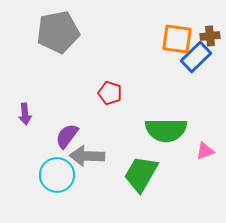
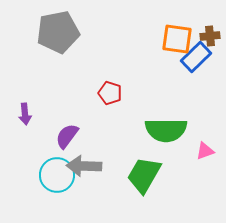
gray arrow: moved 3 px left, 10 px down
green trapezoid: moved 3 px right, 1 px down
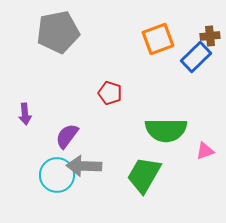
orange square: moved 19 px left; rotated 28 degrees counterclockwise
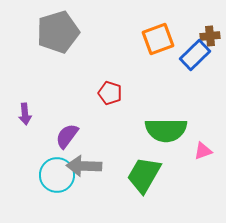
gray pentagon: rotated 6 degrees counterclockwise
blue rectangle: moved 1 px left, 2 px up
pink triangle: moved 2 px left
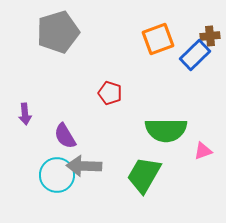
purple semicircle: moved 2 px left; rotated 68 degrees counterclockwise
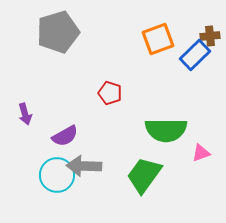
purple arrow: rotated 10 degrees counterclockwise
purple semicircle: rotated 88 degrees counterclockwise
pink triangle: moved 2 px left, 2 px down
green trapezoid: rotated 6 degrees clockwise
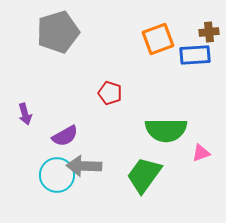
brown cross: moved 1 px left, 4 px up
blue rectangle: rotated 40 degrees clockwise
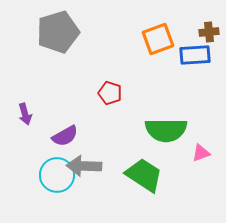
green trapezoid: rotated 87 degrees clockwise
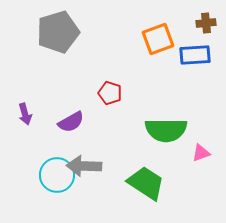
brown cross: moved 3 px left, 9 px up
purple semicircle: moved 6 px right, 14 px up
green trapezoid: moved 2 px right, 8 px down
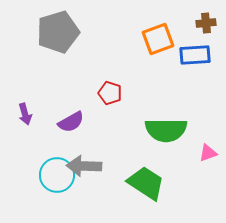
pink triangle: moved 7 px right
